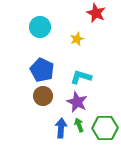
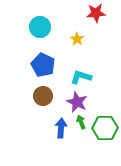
red star: rotated 30 degrees counterclockwise
yellow star: rotated 16 degrees counterclockwise
blue pentagon: moved 1 px right, 5 px up
green arrow: moved 2 px right, 3 px up
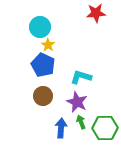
yellow star: moved 29 px left, 6 px down
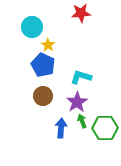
red star: moved 15 px left
cyan circle: moved 8 px left
purple star: rotated 15 degrees clockwise
green arrow: moved 1 px right, 1 px up
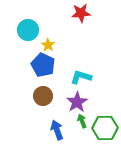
cyan circle: moved 4 px left, 3 px down
blue arrow: moved 4 px left, 2 px down; rotated 24 degrees counterclockwise
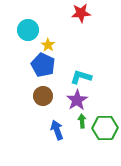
purple star: moved 2 px up
green arrow: rotated 16 degrees clockwise
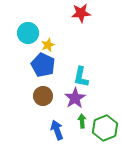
cyan circle: moved 3 px down
yellow star: rotated 16 degrees clockwise
cyan L-shape: rotated 95 degrees counterclockwise
purple star: moved 2 px left, 2 px up
green hexagon: rotated 20 degrees counterclockwise
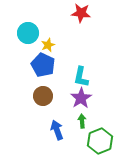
red star: rotated 12 degrees clockwise
purple star: moved 6 px right
green hexagon: moved 5 px left, 13 px down
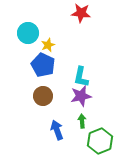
purple star: moved 2 px up; rotated 20 degrees clockwise
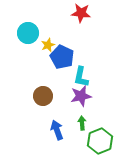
blue pentagon: moved 19 px right, 8 px up
green arrow: moved 2 px down
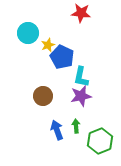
green arrow: moved 6 px left, 3 px down
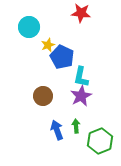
cyan circle: moved 1 px right, 6 px up
purple star: rotated 15 degrees counterclockwise
